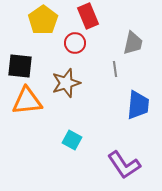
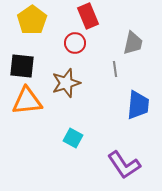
yellow pentagon: moved 11 px left
black square: moved 2 px right
cyan square: moved 1 px right, 2 px up
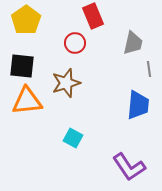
red rectangle: moved 5 px right
yellow pentagon: moved 6 px left
gray line: moved 34 px right
purple L-shape: moved 5 px right, 2 px down
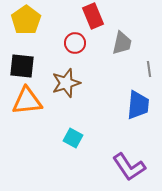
gray trapezoid: moved 11 px left
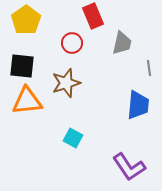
red circle: moved 3 px left
gray line: moved 1 px up
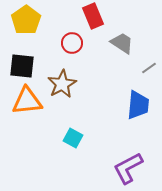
gray trapezoid: rotated 70 degrees counterclockwise
gray line: rotated 63 degrees clockwise
brown star: moved 4 px left, 1 px down; rotated 12 degrees counterclockwise
purple L-shape: moved 1 px left, 1 px down; rotated 96 degrees clockwise
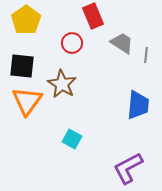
gray line: moved 3 px left, 13 px up; rotated 49 degrees counterclockwise
brown star: rotated 12 degrees counterclockwise
orange triangle: rotated 48 degrees counterclockwise
cyan square: moved 1 px left, 1 px down
